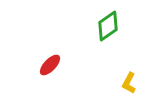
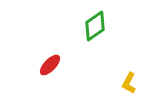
green diamond: moved 13 px left
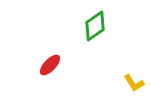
yellow L-shape: moved 5 px right; rotated 60 degrees counterclockwise
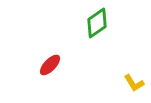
green diamond: moved 2 px right, 3 px up
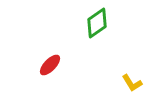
yellow L-shape: moved 2 px left
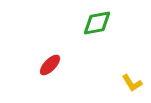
green diamond: rotated 24 degrees clockwise
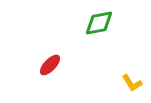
green diamond: moved 2 px right
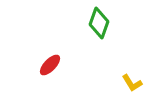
green diamond: rotated 60 degrees counterclockwise
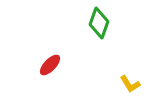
yellow L-shape: moved 2 px left, 1 px down
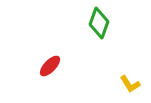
red ellipse: moved 1 px down
